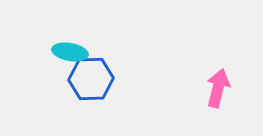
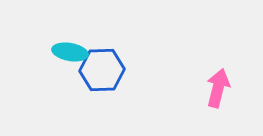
blue hexagon: moved 11 px right, 9 px up
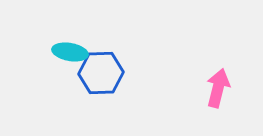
blue hexagon: moved 1 px left, 3 px down
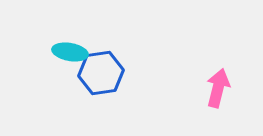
blue hexagon: rotated 6 degrees counterclockwise
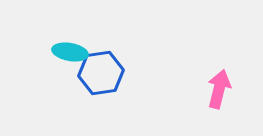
pink arrow: moved 1 px right, 1 px down
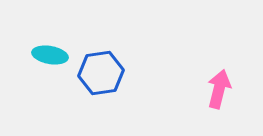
cyan ellipse: moved 20 px left, 3 px down
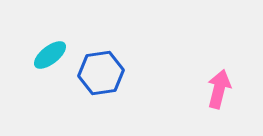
cyan ellipse: rotated 48 degrees counterclockwise
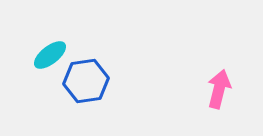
blue hexagon: moved 15 px left, 8 px down
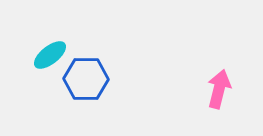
blue hexagon: moved 2 px up; rotated 9 degrees clockwise
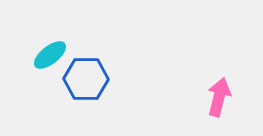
pink arrow: moved 8 px down
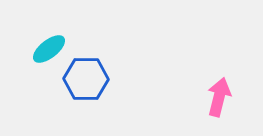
cyan ellipse: moved 1 px left, 6 px up
